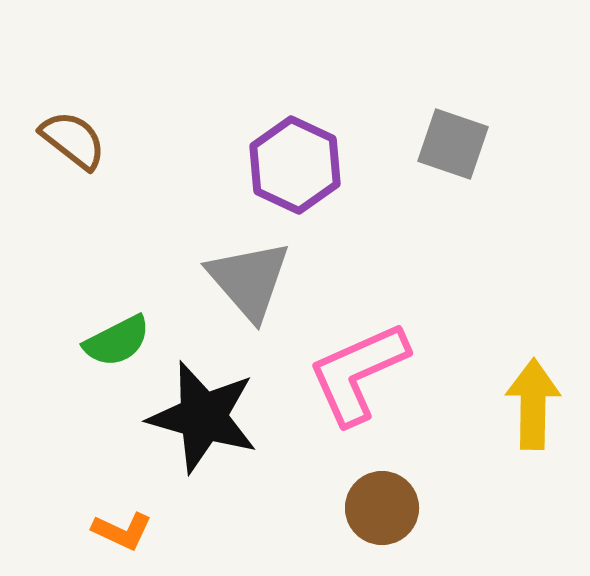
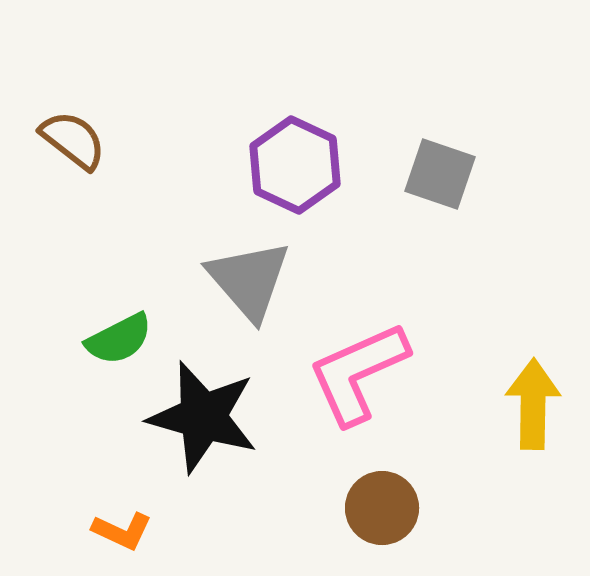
gray square: moved 13 px left, 30 px down
green semicircle: moved 2 px right, 2 px up
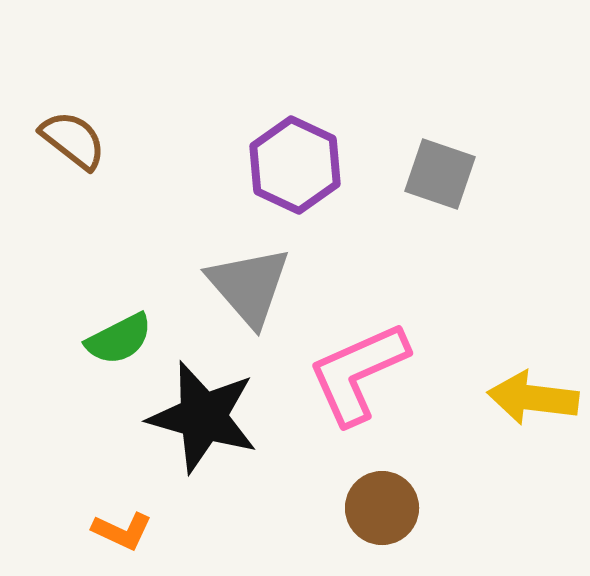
gray triangle: moved 6 px down
yellow arrow: moved 6 px up; rotated 84 degrees counterclockwise
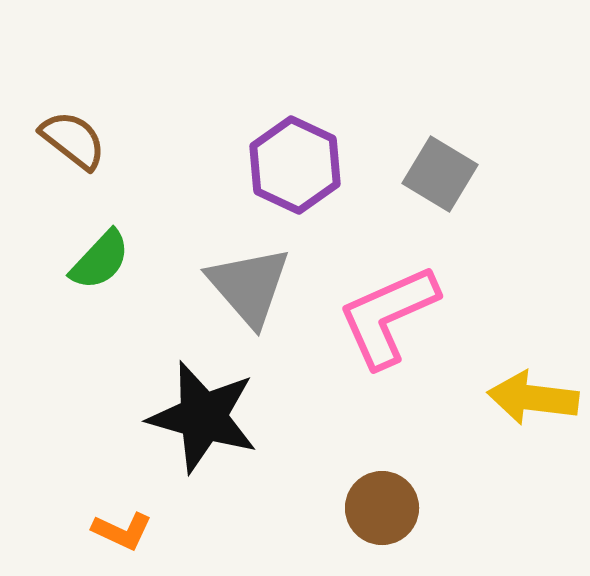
gray square: rotated 12 degrees clockwise
green semicircle: moved 19 px left, 79 px up; rotated 20 degrees counterclockwise
pink L-shape: moved 30 px right, 57 px up
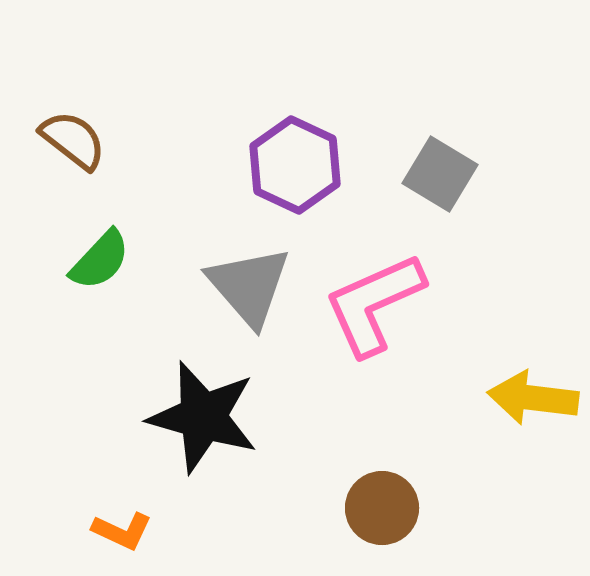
pink L-shape: moved 14 px left, 12 px up
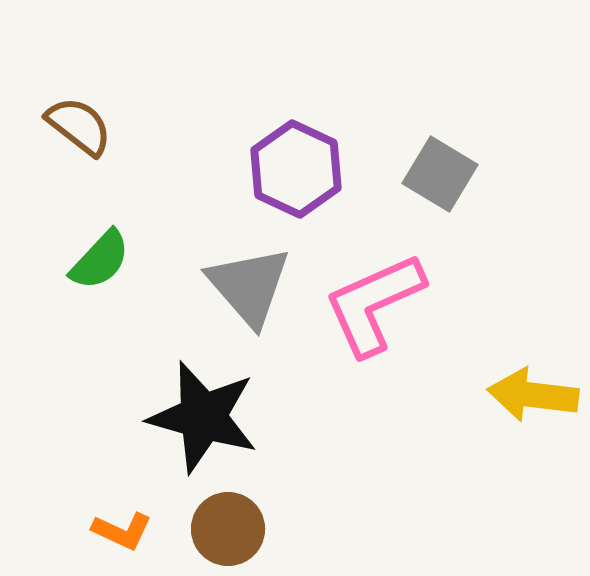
brown semicircle: moved 6 px right, 14 px up
purple hexagon: moved 1 px right, 4 px down
yellow arrow: moved 3 px up
brown circle: moved 154 px left, 21 px down
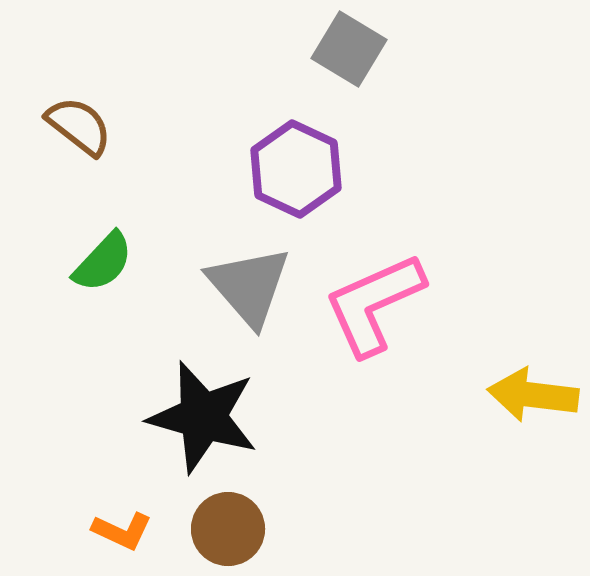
gray square: moved 91 px left, 125 px up
green semicircle: moved 3 px right, 2 px down
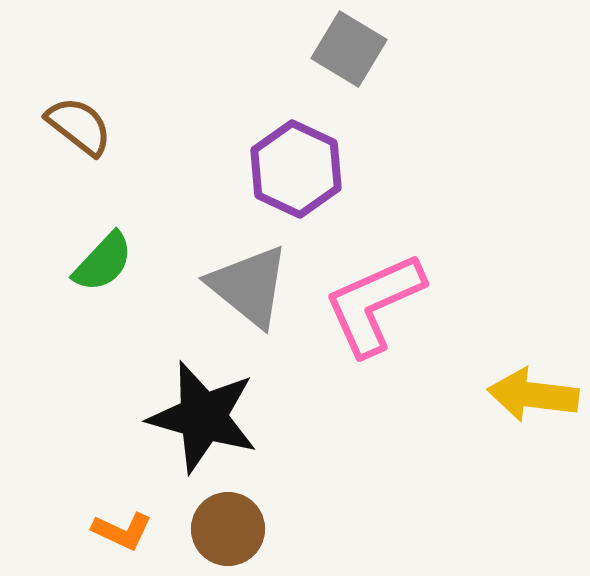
gray triangle: rotated 10 degrees counterclockwise
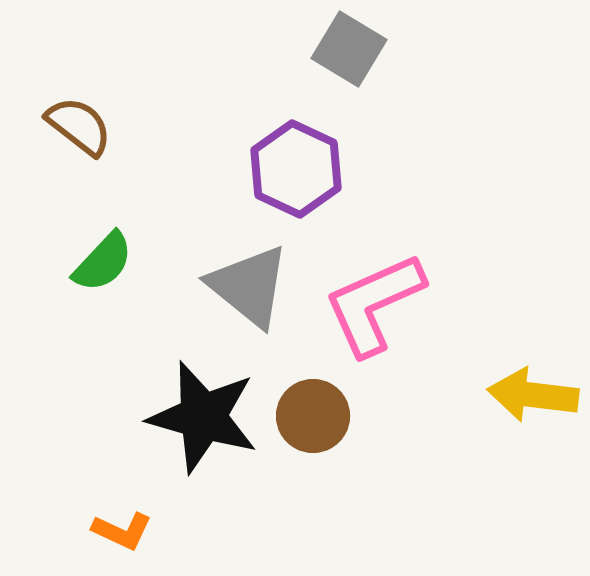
brown circle: moved 85 px right, 113 px up
